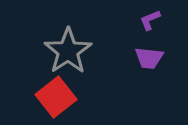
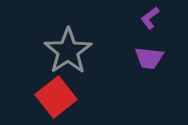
purple L-shape: moved 2 px up; rotated 15 degrees counterclockwise
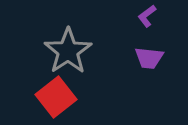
purple L-shape: moved 3 px left, 2 px up
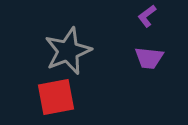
gray star: rotated 12 degrees clockwise
red square: rotated 27 degrees clockwise
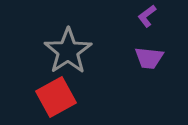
gray star: rotated 12 degrees counterclockwise
red square: rotated 18 degrees counterclockwise
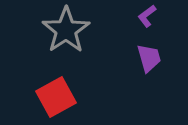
gray star: moved 2 px left, 21 px up
purple trapezoid: rotated 112 degrees counterclockwise
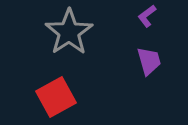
gray star: moved 3 px right, 2 px down
purple trapezoid: moved 3 px down
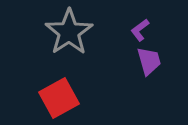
purple L-shape: moved 7 px left, 14 px down
red square: moved 3 px right, 1 px down
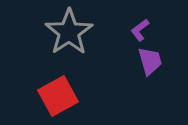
purple trapezoid: moved 1 px right
red square: moved 1 px left, 2 px up
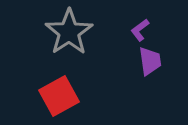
purple trapezoid: rotated 8 degrees clockwise
red square: moved 1 px right
